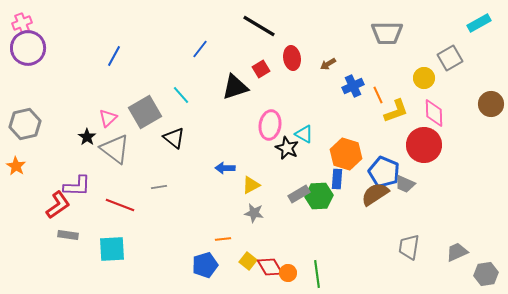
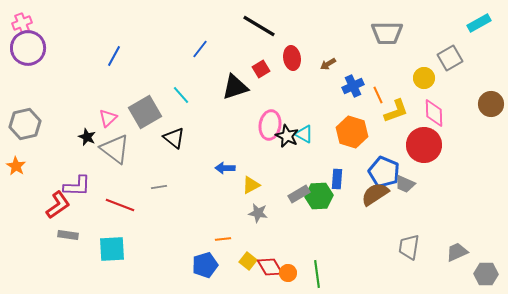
black star at (87, 137): rotated 12 degrees counterclockwise
black star at (287, 148): moved 12 px up
orange hexagon at (346, 154): moved 6 px right, 22 px up
gray star at (254, 213): moved 4 px right
gray hexagon at (486, 274): rotated 10 degrees clockwise
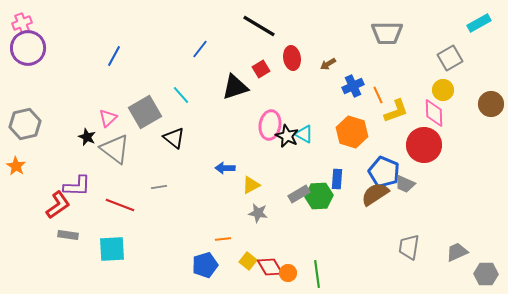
yellow circle at (424, 78): moved 19 px right, 12 px down
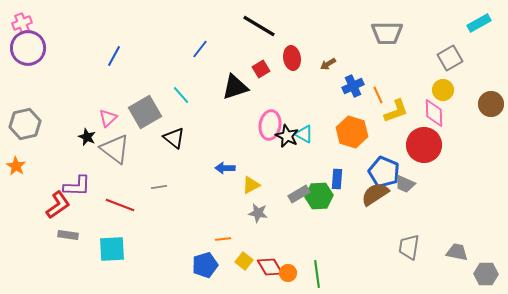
gray trapezoid at (457, 252): rotated 35 degrees clockwise
yellow square at (248, 261): moved 4 px left
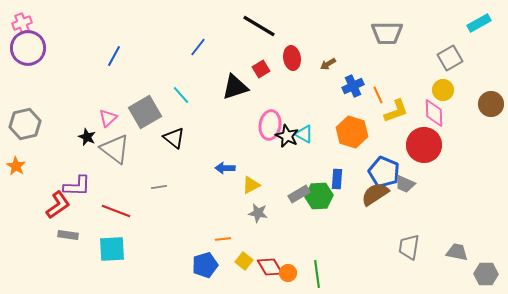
blue line at (200, 49): moved 2 px left, 2 px up
red line at (120, 205): moved 4 px left, 6 px down
